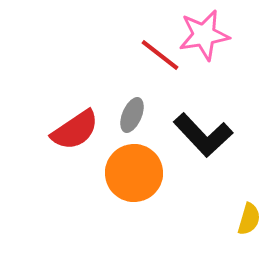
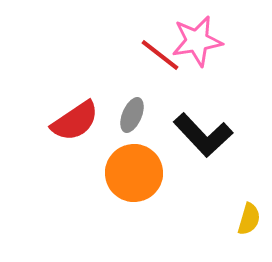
pink star: moved 7 px left, 6 px down
red semicircle: moved 9 px up
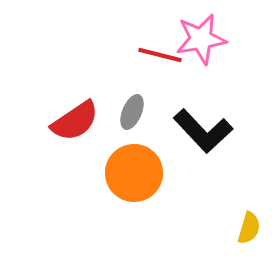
pink star: moved 4 px right, 2 px up
red line: rotated 24 degrees counterclockwise
gray ellipse: moved 3 px up
black L-shape: moved 4 px up
yellow semicircle: moved 9 px down
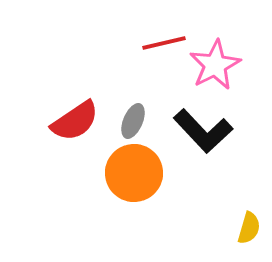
pink star: moved 14 px right, 26 px down; rotated 18 degrees counterclockwise
red line: moved 4 px right, 12 px up; rotated 27 degrees counterclockwise
gray ellipse: moved 1 px right, 9 px down
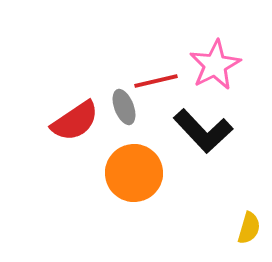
red line: moved 8 px left, 38 px down
gray ellipse: moved 9 px left, 14 px up; rotated 44 degrees counterclockwise
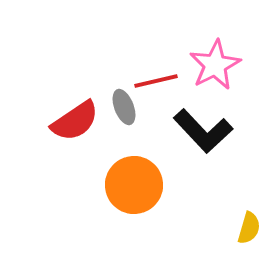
orange circle: moved 12 px down
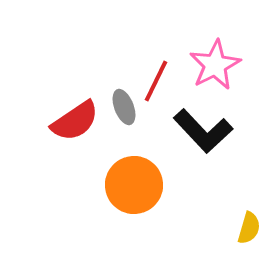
red line: rotated 51 degrees counterclockwise
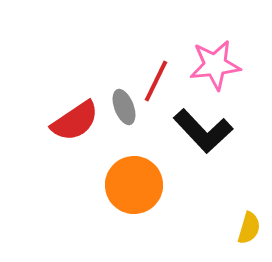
pink star: rotated 21 degrees clockwise
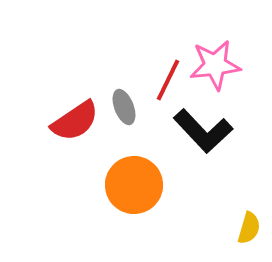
red line: moved 12 px right, 1 px up
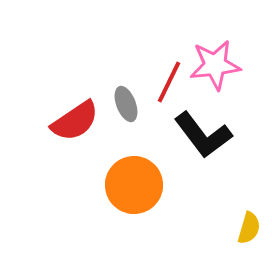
red line: moved 1 px right, 2 px down
gray ellipse: moved 2 px right, 3 px up
black L-shape: moved 4 px down; rotated 6 degrees clockwise
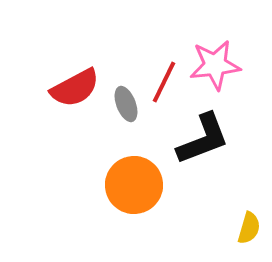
red line: moved 5 px left
red semicircle: moved 33 px up; rotated 6 degrees clockwise
black L-shape: moved 4 px down; rotated 74 degrees counterclockwise
